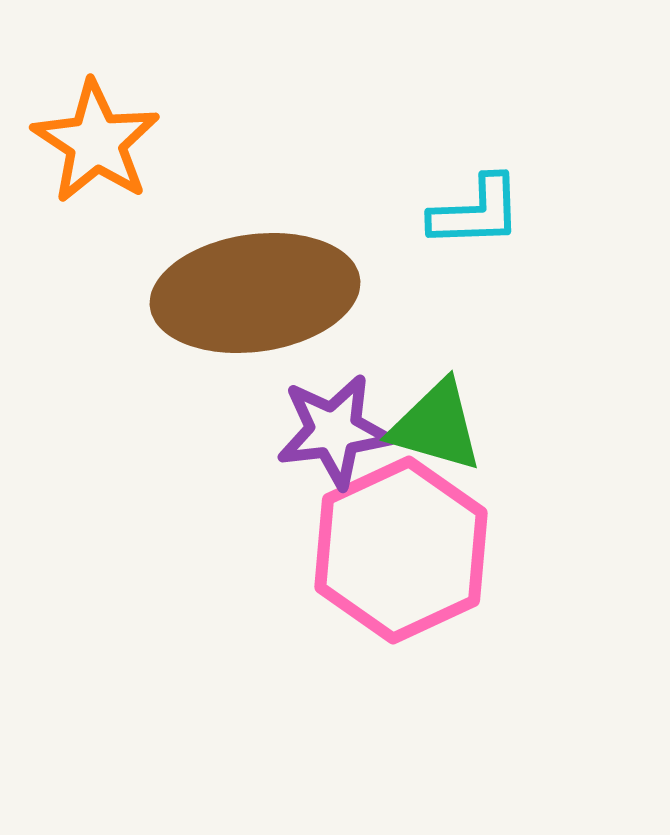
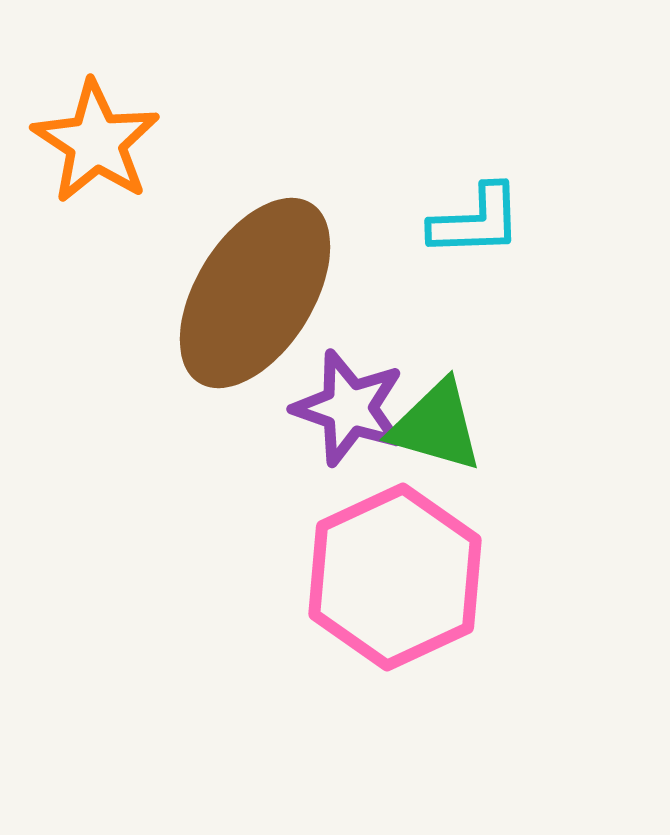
cyan L-shape: moved 9 px down
brown ellipse: rotated 50 degrees counterclockwise
purple star: moved 15 px right, 23 px up; rotated 26 degrees clockwise
pink hexagon: moved 6 px left, 27 px down
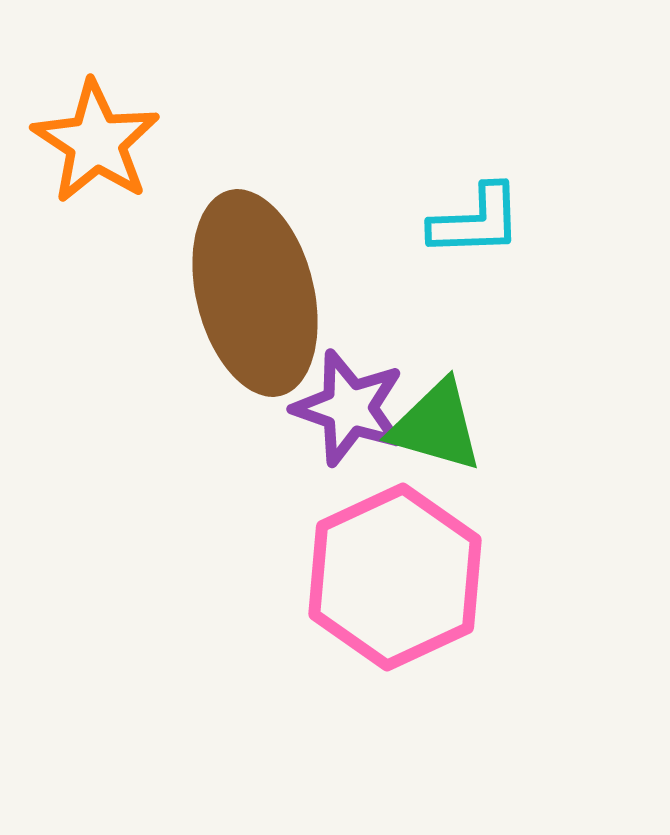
brown ellipse: rotated 46 degrees counterclockwise
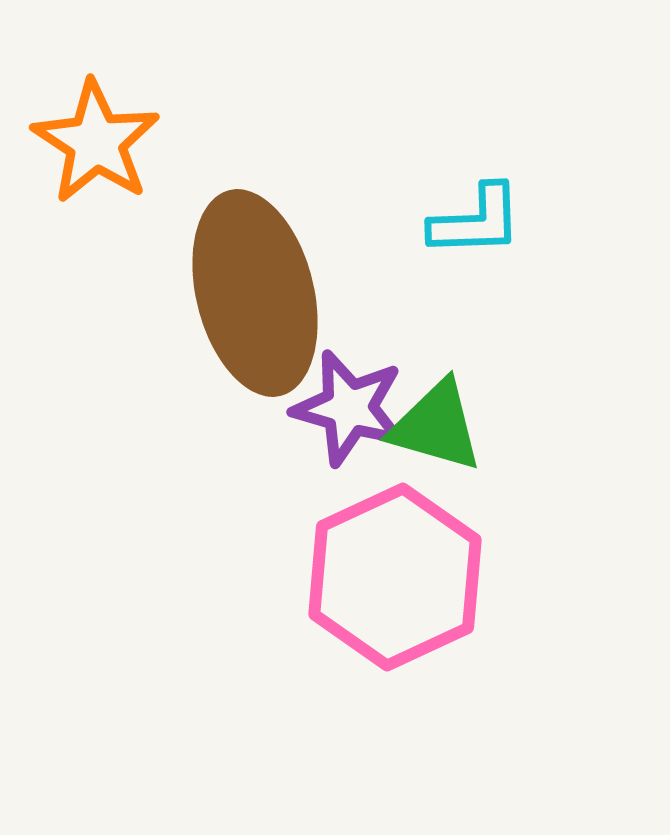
purple star: rotated 3 degrees counterclockwise
